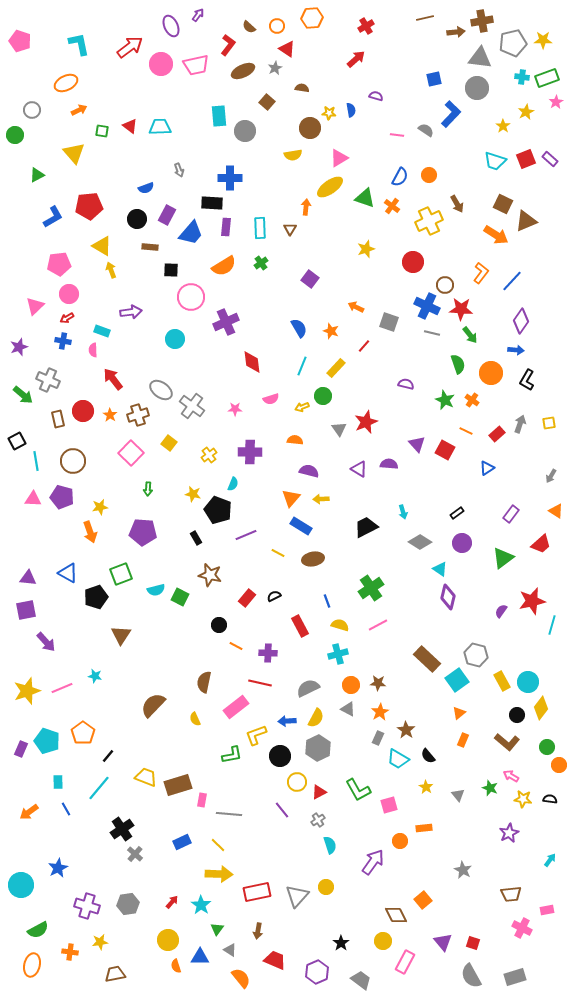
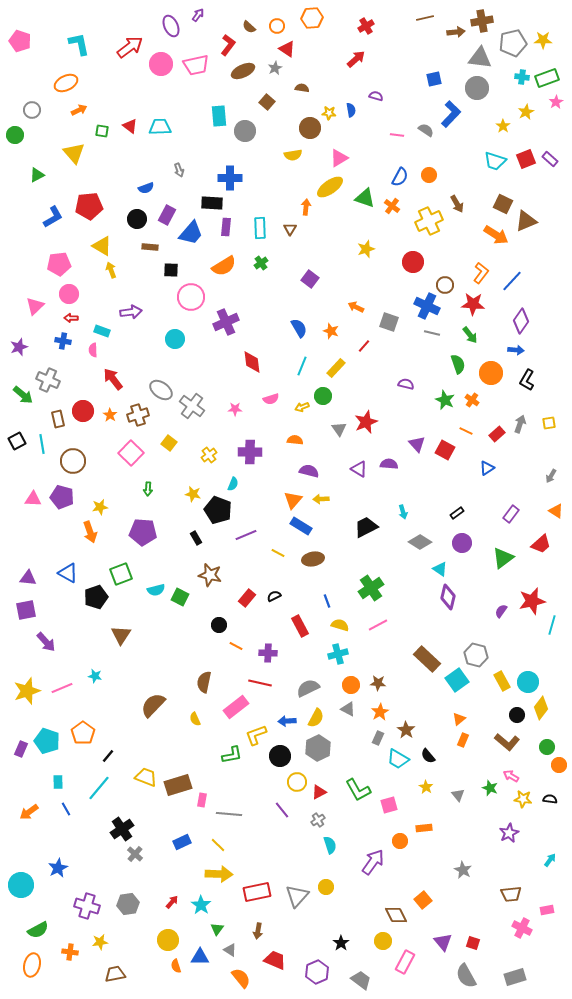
red star at (461, 309): moved 12 px right, 5 px up
red arrow at (67, 318): moved 4 px right; rotated 32 degrees clockwise
cyan line at (36, 461): moved 6 px right, 17 px up
orange triangle at (291, 498): moved 2 px right, 2 px down
orange triangle at (459, 713): moved 6 px down
gray semicircle at (471, 976): moved 5 px left
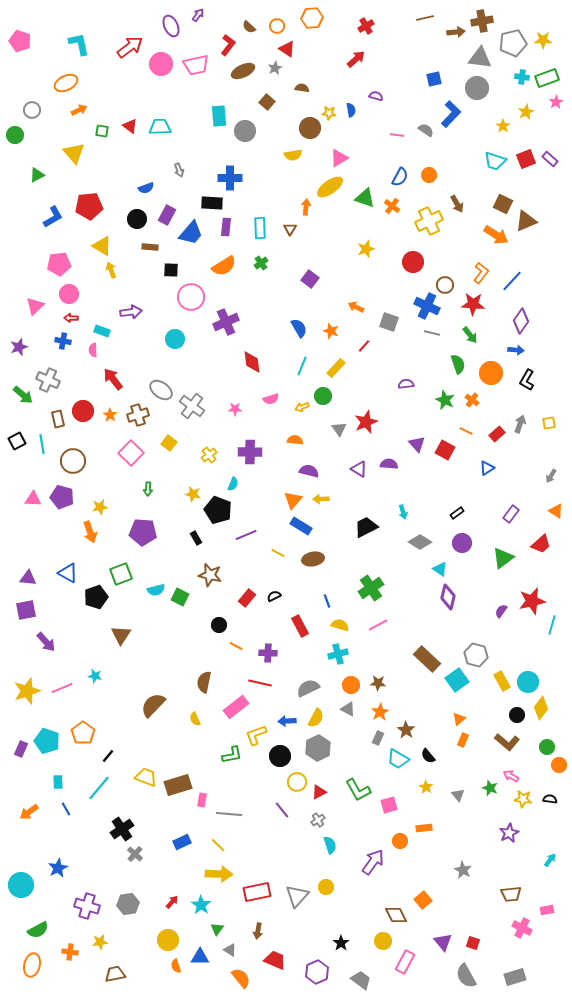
purple semicircle at (406, 384): rotated 21 degrees counterclockwise
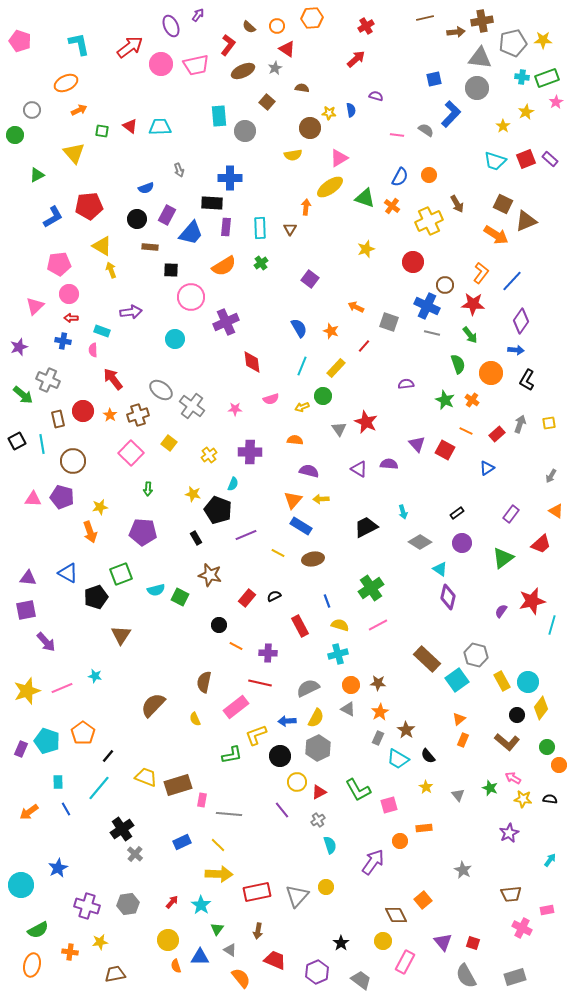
red star at (366, 422): rotated 25 degrees counterclockwise
pink arrow at (511, 776): moved 2 px right, 2 px down
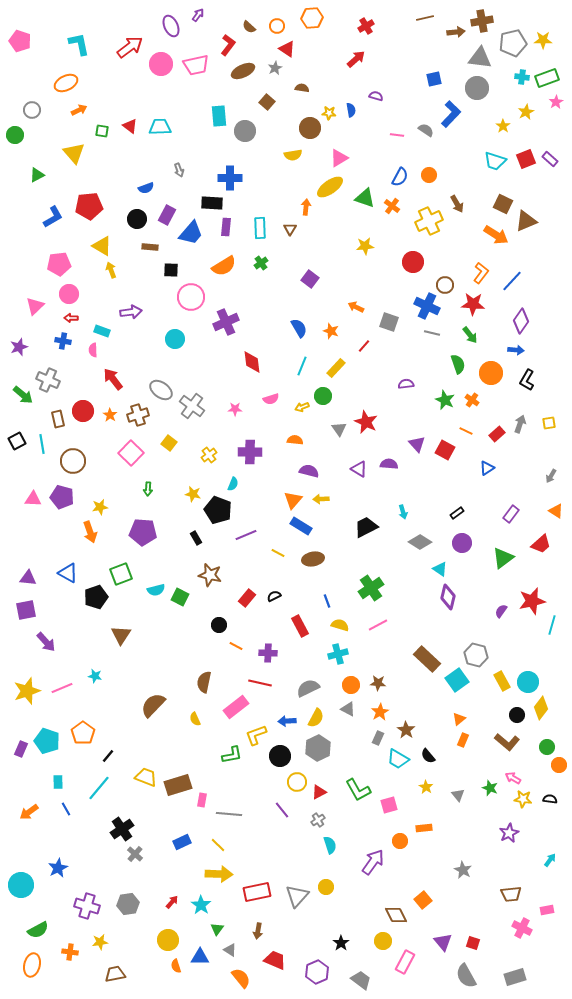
yellow star at (366, 249): moved 1 px left, 3 px up; rotated 12 degrees clockwise
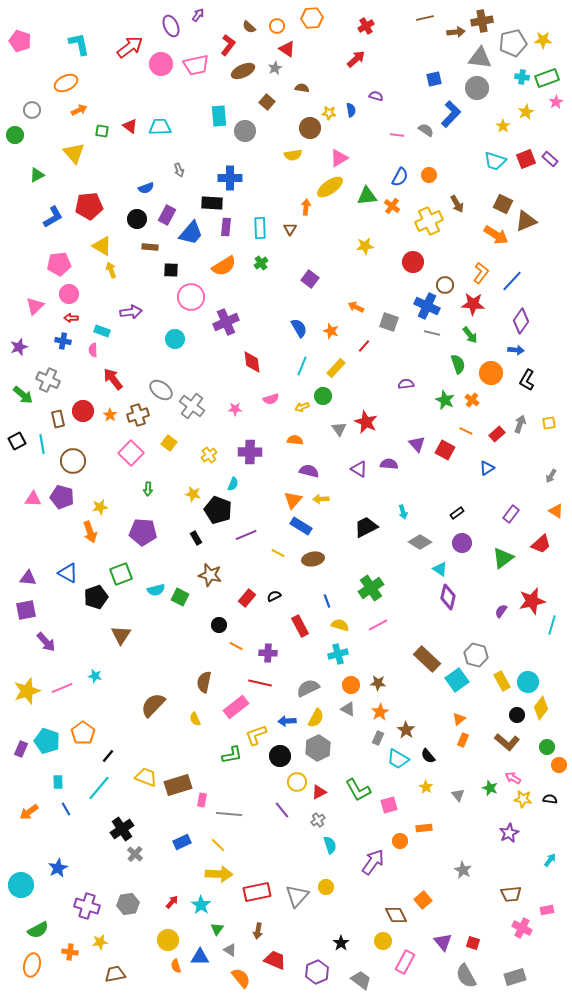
green triangle at (365, 198): moved 2 px right, 2 px up; rotated 25 degrees counterclockwise
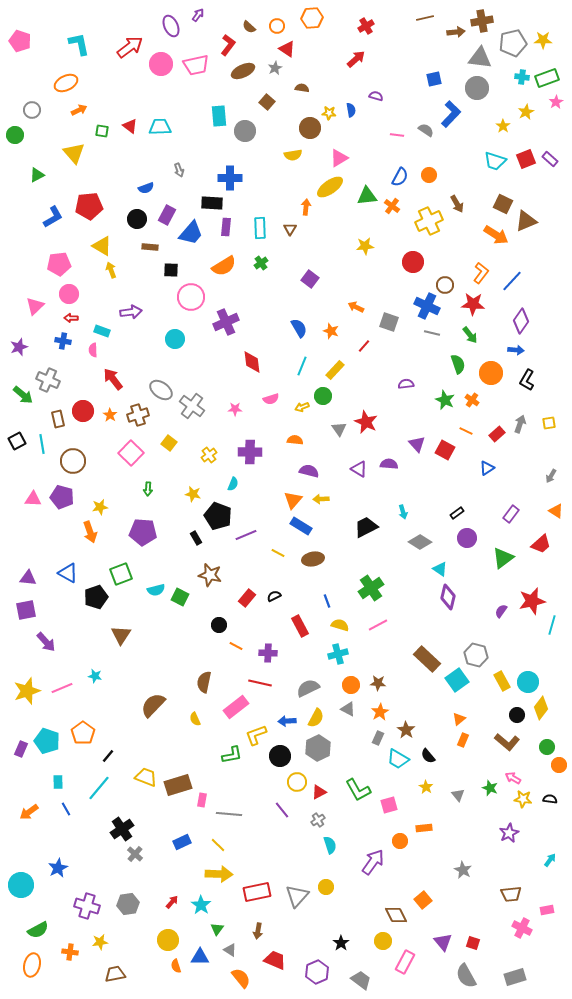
yellow rectangle at (336, 368): moved 1 px left, 2 px down
black pentagon at (218, 510): moved 6 px down
purple circle at (462, 543): moved 5 px right, 5 px up
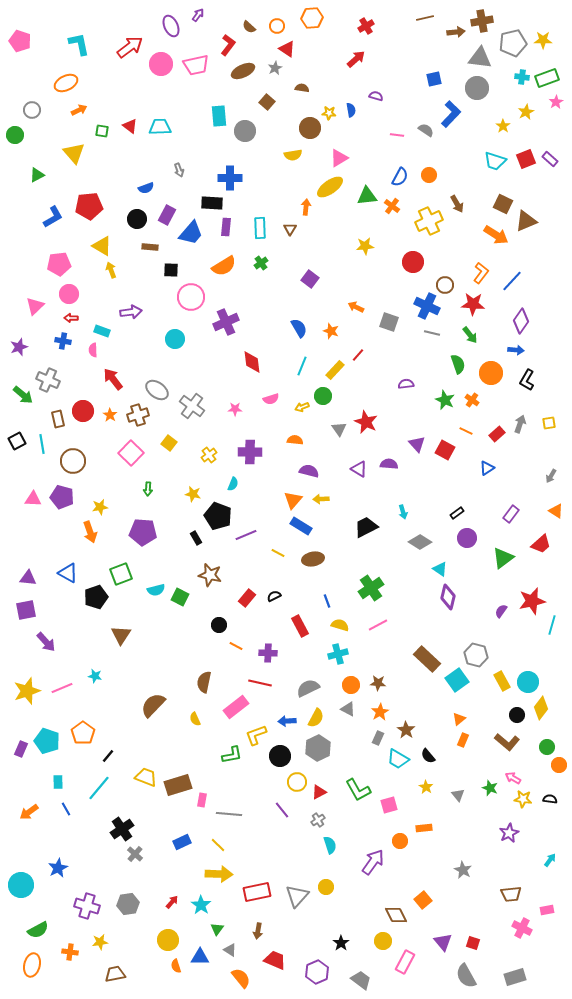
red line at (364, 346): moved 6 px left, 9 px down
gray ellipse at (161, 390): moved 4 px left
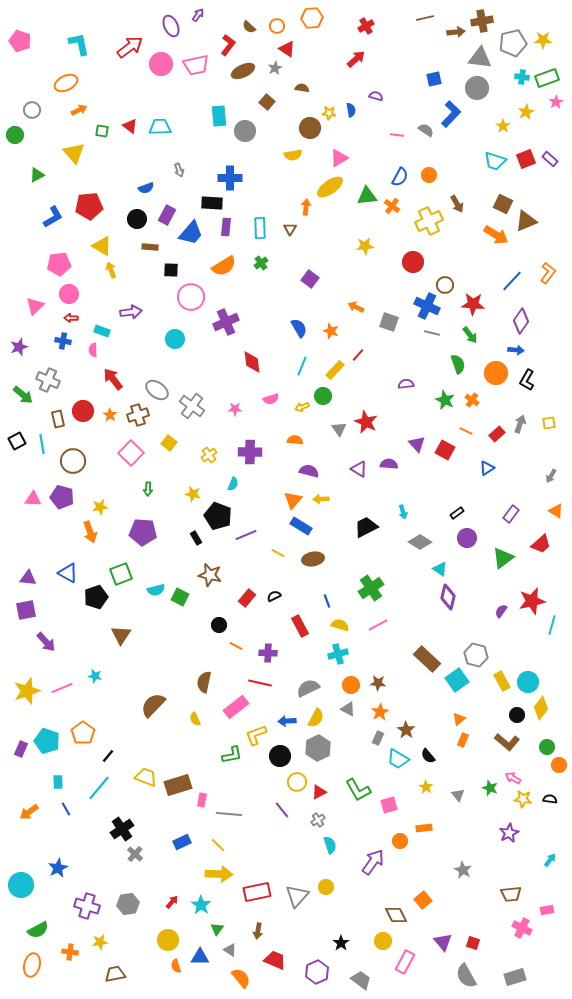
orange L-shape at (481, 273): moved 67 px right
orange circle at (491, 373): moved 5 px right
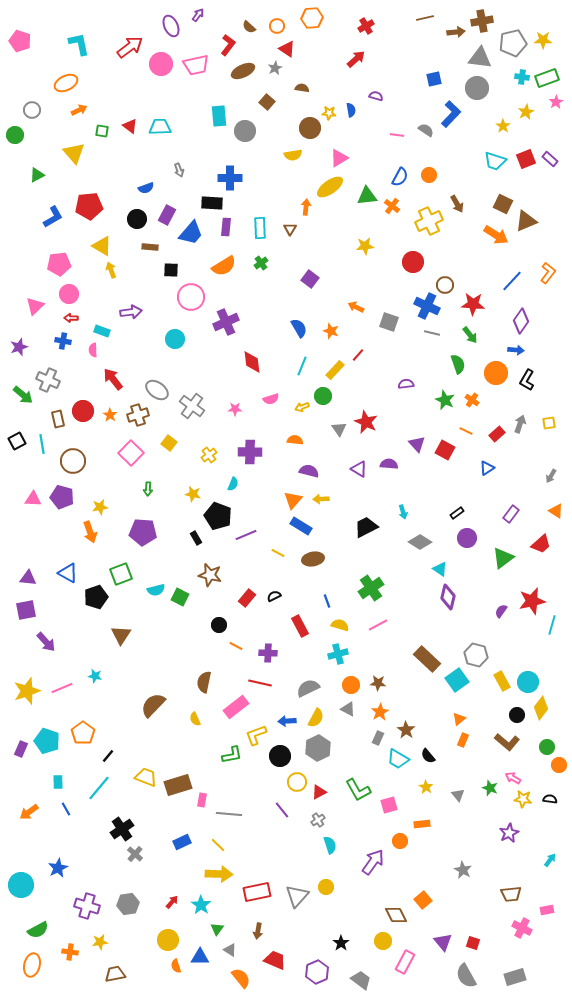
orange rectangle at (424, 828): moved 2 px left, 4 px up
